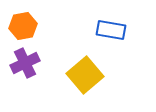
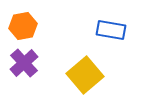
purple cross: moved 1 px left; rotated 16 degrees counterclockwise
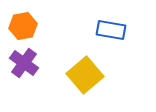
purple cross: rotated 12 degrees counterclockwise
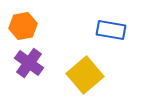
purple cross: moved 5 px right
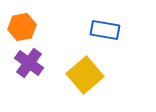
orange hexagon: moved 1 px left, 1 px down
blue rectangle: moved 6 px left
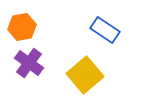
blue rectangle: rotated 24 degrees clockwise
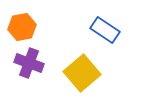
purple cross: rotated 16 degrees counterclockwise
yellow square: moved 3 px left, 2 px up
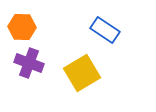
orange hexagon: rotated 12 degrees clockwise
yellow square: rotated 9 degrees clockwise
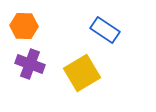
orange hexagon: moved 2 px right, 1 px up
purple cross: moved 1 px right, 1 px down
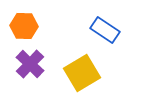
purple cross: rotated 24 degrees clockwise
